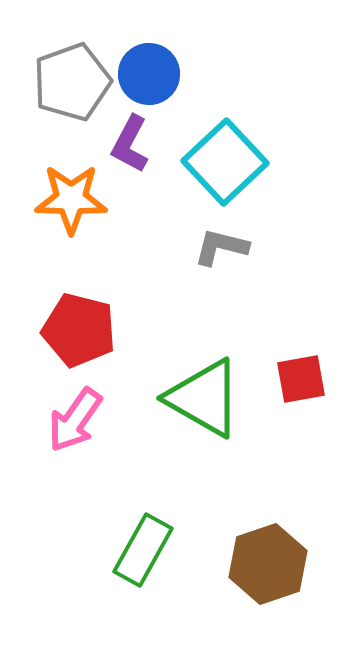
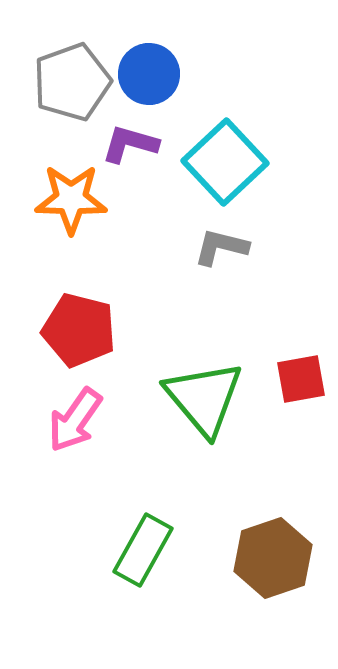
purple L-shape: rotated 78 degrees clockwise
green triangle: rotated 20 degrees clockwise
brown hexagon: moved 5 px right, 6 px up
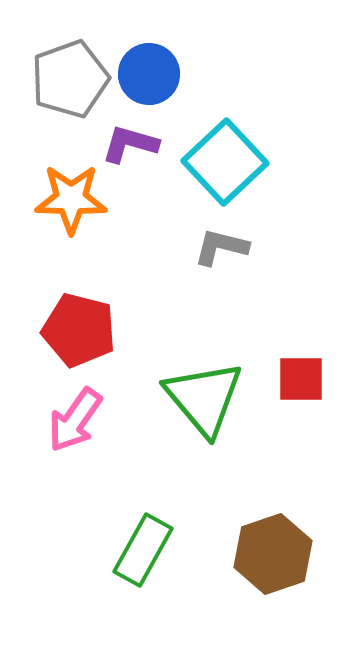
gray pentagon: moved 2 px left, 3 px up
red square: rotated 10 degrees clockwise
brown hexagon: moved 4 px up
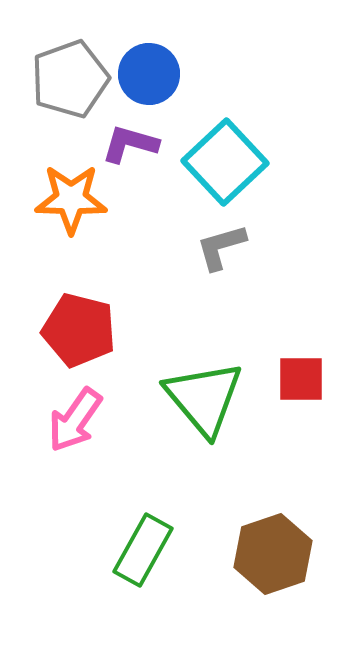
gray L-shape: rotated 30 degrees counterclockwise
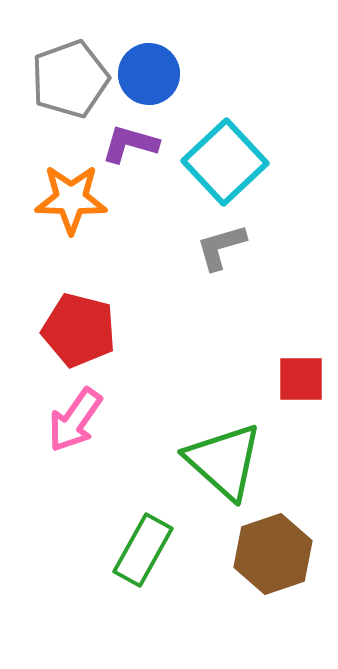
green triangle: moved 20 px right, 63 px down; rotated 8 degrees counterclockwise
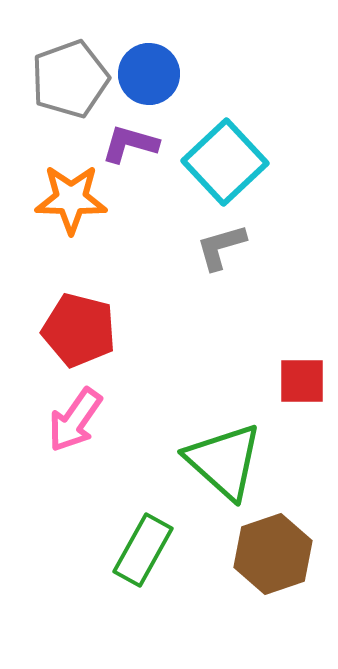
red square: moved 1 px right, 2 px down
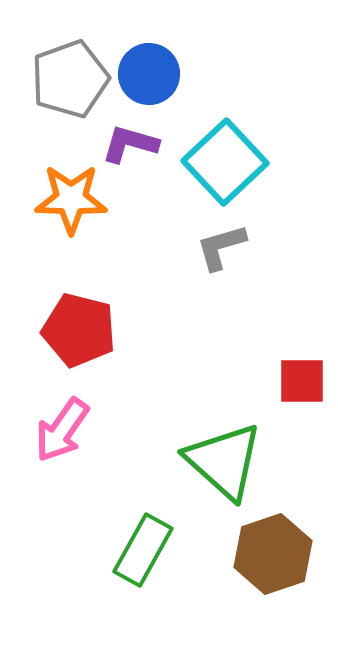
pink arrow: moved 13 px left, 10 px down
